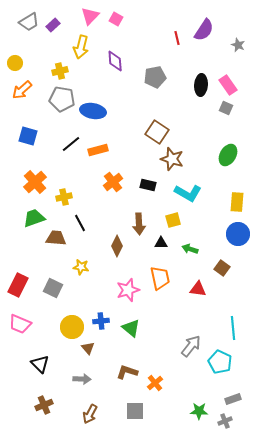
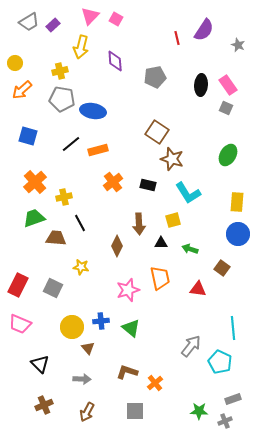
cyan L-shape at (188, 193): rotated 28 degrees clockwise
brown arrow at (90, 414): moved 3 px left, 2 px up
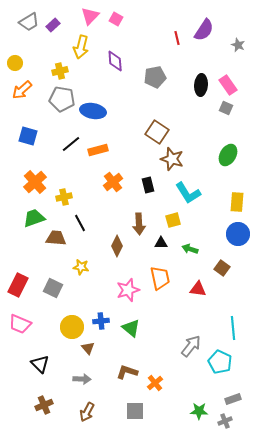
black rectangle at (148, 185): rotated 63 degrees clockwise
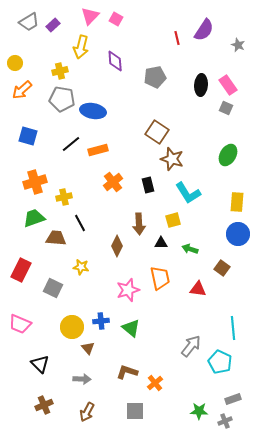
orange cross at (35, 182): rotated 25 degrees clockwise
red rectangle at (18, 285): moved 3 px right, 15 px up
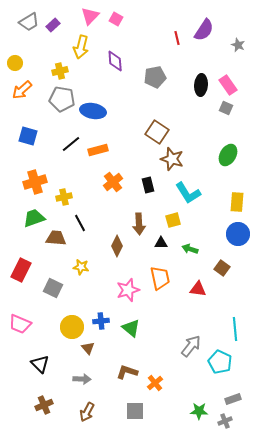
cyan line at (233, 328): moved 2 px right, 1 px down
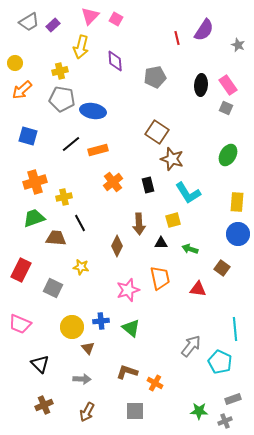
orange cross at (155, 383): rotated 21 degrees counterclockwise
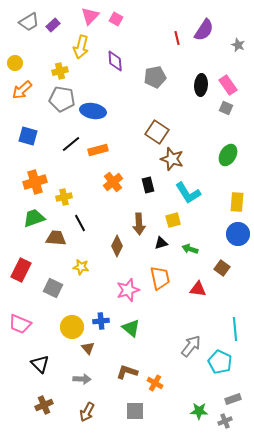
black triangle at (161, 243): rotated 16 degrees counterclockwise
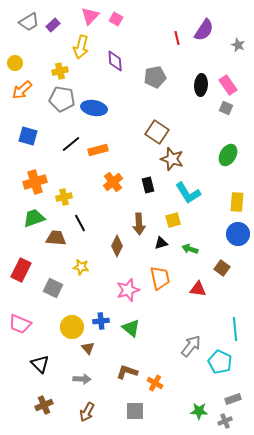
blue ellipse at (93, 111): moved 1 px right, 3 px up
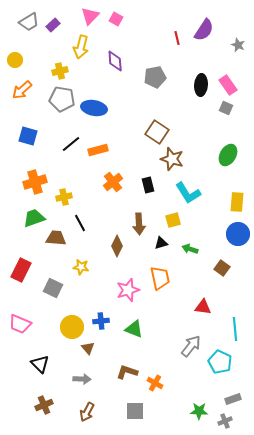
yellow circle at (15, 63): moved 3 px up
red triangle at (198, 289): moved 5 px right, 18 px down
green triangle at (131, 328): moved 3 px right, 1 px down; rotated 18 degrees counterclockwise
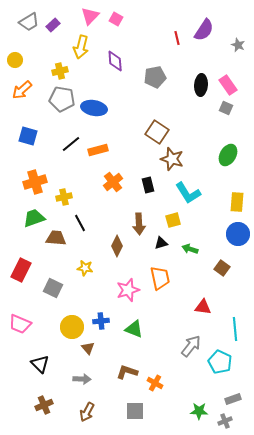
yellow star at (81, 267): moved 4 px right, 1 px down
